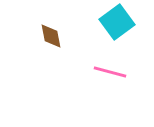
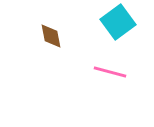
cyan square: moved 1 px right
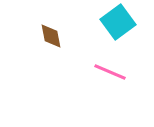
pink line: rotated 8 degrees clockwise
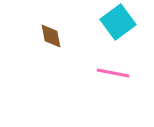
pink line: moved 3 px right, 1 px down; rotated 12 degrees counterclockwise
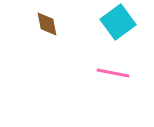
brown diamond: moved 4 px left, 12 px up
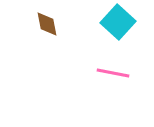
cyan square: rotated 12 degrees counterclockwise
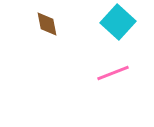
pink line: rotated 32 degrees counterclockwise
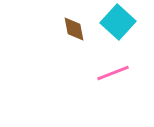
brown diamond: moved 27 px right, 5 px down
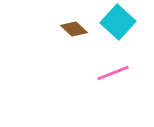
brown diamond: rotated 36 degrees counterclockwise
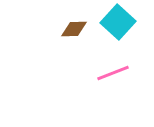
brown diamond: rotated 44 degrees counterclockwise
